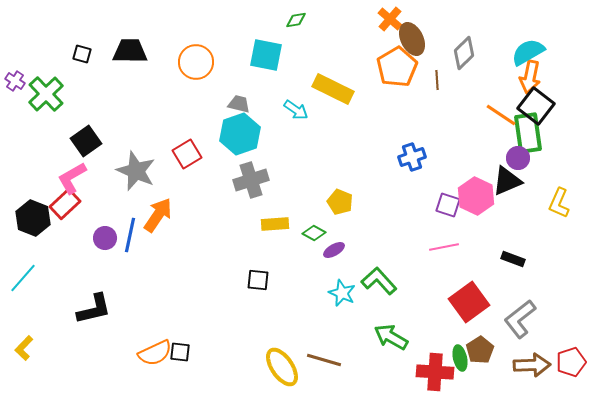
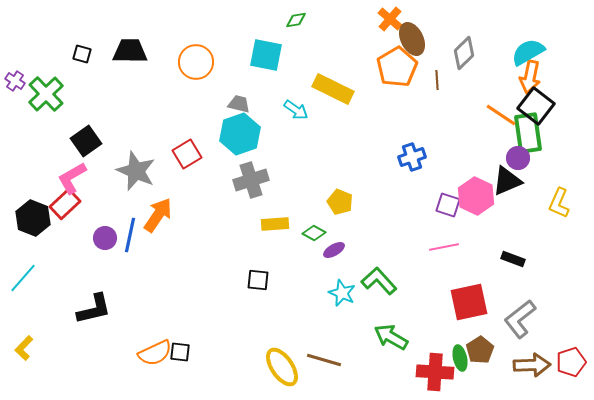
red square at (469, 302): rotated 24 degrees clockwise
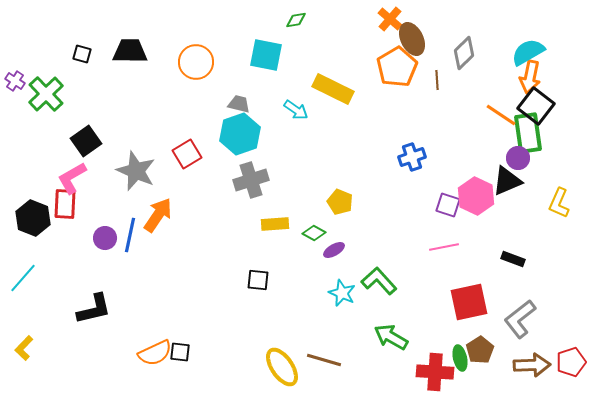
red rectangle at (65, 204): rotated 44 degrees counterclockwise
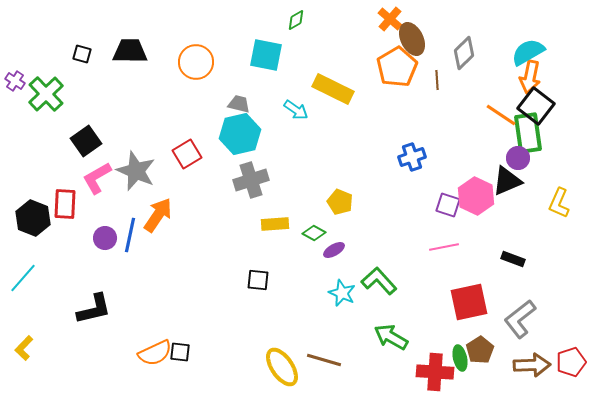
green diamond at (296, 20): rotated 20 degrees counterclockwise
cyan hexagon at (240, 134): rotated 6 degrees clockwise
pink L-shape at (72, 178): moved 25 px right
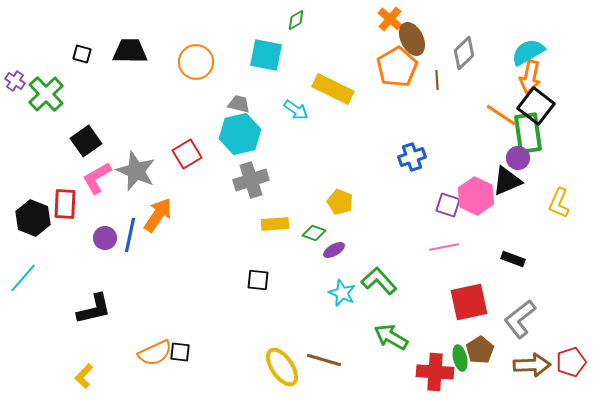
green diamond at (314, 233): rotated 10 degrees counterclockwise
yellow L-shape at (24, 348): moved 60 px right, 28 px down
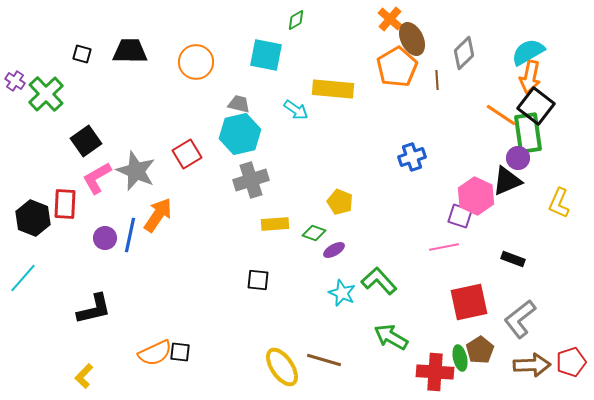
yellow rectangle at (333, 89): rotated 21 degrees counterclockwise
purple square at (448, 205): moved 12 px right, 11 px down
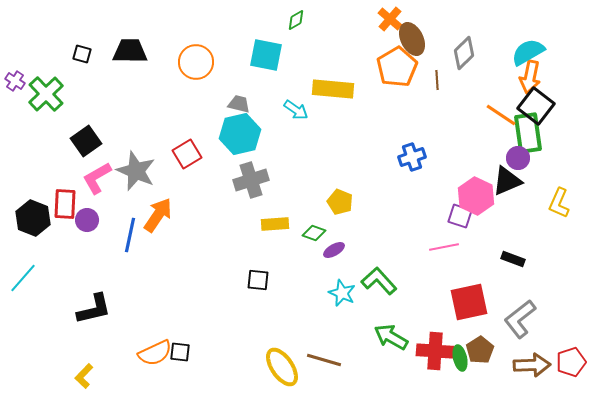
purple circle at (105, 238): moved 18 px left, 18 px up
red cross at (435, 372): moved 21 px up
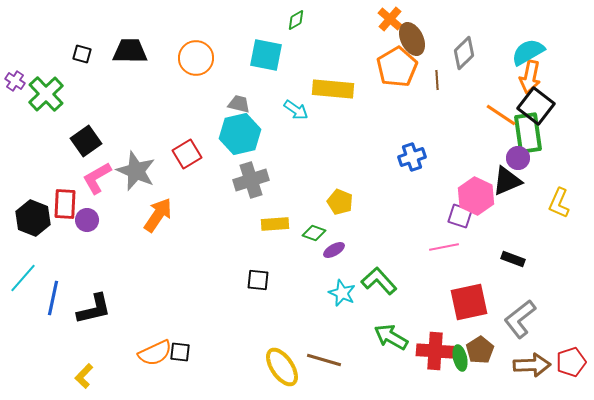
orange circle at (196, 62): moved 4 px up
blue line at (130, 235): moved 77 px left, 63 px down
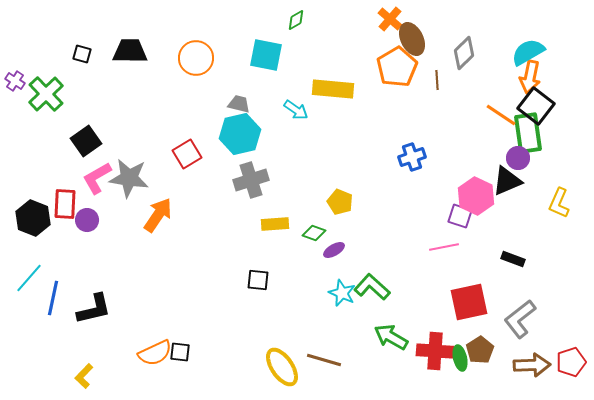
gray star at (136, 171): moved 7 px left, 7 px down; rotated 15 degrees counterclockwise
cyan line at (23, 278): moved 6 px right
green L-shape at (379, 281): moved 7 px left, 6 px down; rotated 6 degrees counterclockwise
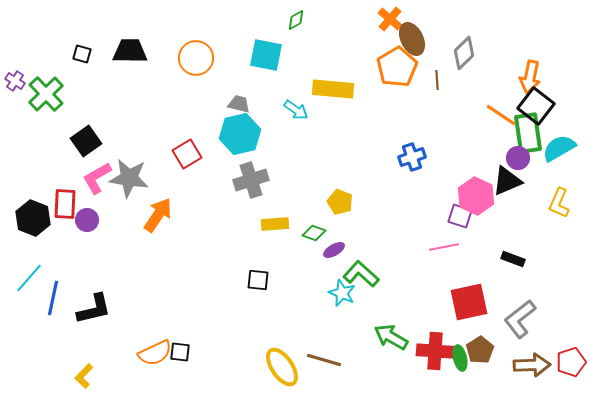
cyan semicircle at (528, 52): moved 31 px right, 96 px down
green L-shape at (372, 287): moved 11 px left, 13 px up
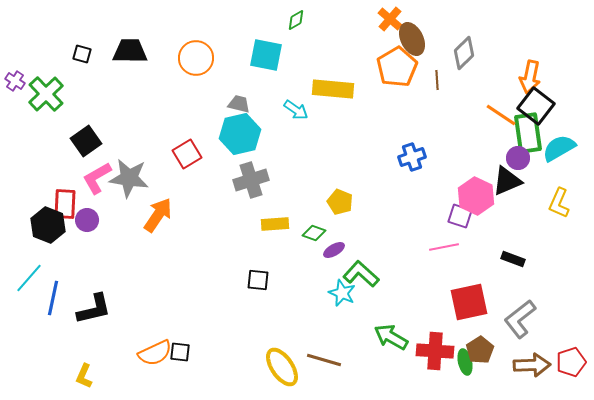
black hexagon at (33, 218): moved 15 px right, 7 px down
green ellipse at (460, 358): moved 5 px right, 4 px down
yellow L-shape at (84, 376): rotated 20 degrees counterclockwise
